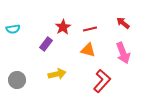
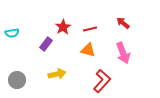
cyan semicircle: moved 1 px left, 4 px down
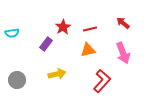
orange triangle: rotated 28 degrees counterclockwise
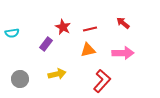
red star: rotated 14 degrees counterclockwise
pink arrow: rotated 70 degrees counterclockwise
gray circle: moved 3 px right, 1 px up
